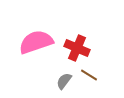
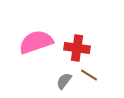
red cross: rotated 15 degrees counterclockwise
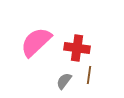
pink semicircle: rotated 24 degrees counterclockwise
brown line: rotated 66 degrees clockwise
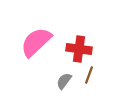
red cross: moved 2 px right, 1 px down
brown line: rotated 12 degrees clockwise
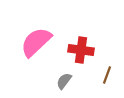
red cross: moved 2 px right, 1 px down
brown line: moved 18 px right
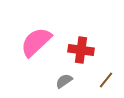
brown line: moved 1 px left, 5 px down; rotated 18 degrees clockwise
gray semicircle: rotated 18 degrees clockwise
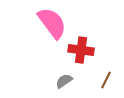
pink semicircle: moved 16 px right, 19 px up; rotated 96 degrees clockwise
brown line: rotated 12 degrees counterclockwise
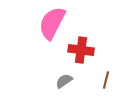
pink semicircle: rotated 116 degrees counterclockwise
brown line: rotated 12 degrees counterclockwise
